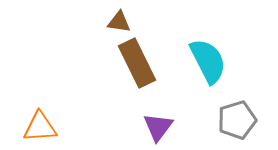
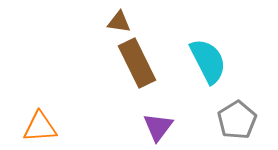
gray pentagon: rotated 15 degrees counterclockwise
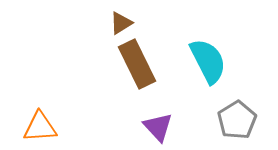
brown triangle: moved 2 px right, 1 px down; rotated 40 degrees counterclockwise
brown rectangle: moved 1 px down
purple triangle: rotated 20 degrees counterclockwise
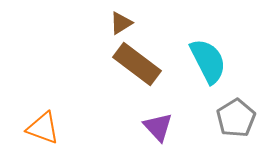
brown rectangle: rotated 27 degrees counterclockwise
gray pentagon: moved 1 px left, 2 px up
orange triangle: moved 3 px right, 1 px down; rotated 24 degrees clockwise
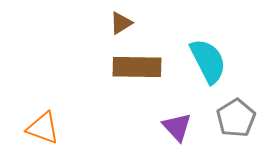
brown rectangle: moved 3 px down; rotated 36 degrees counterclockwise
purple triangle: moved 19 px right
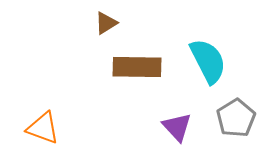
brown triangle: moved 15 px left
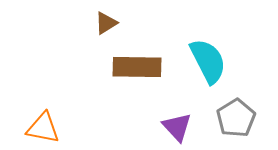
orange triangle: rotated 9 degrees counterclockwise
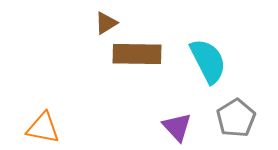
brown rectangle: moved 13 px up
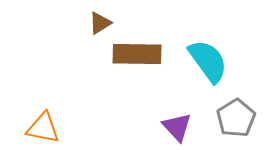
brown triangle: moved 6 px left
cyan semicircle: rotated 9 degrees counterclockwise
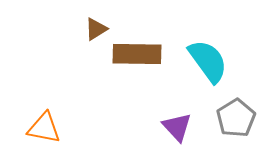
brown triangle: moved 4 px left, 6 px down
orange triangle: moved 1 px right
